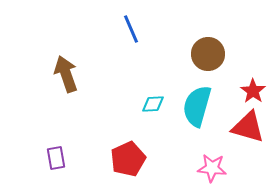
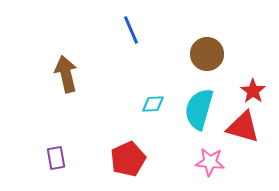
blue line: moved 1 px down
brown circle: moved 1 px left
brown arrow: rotated 6 degrees clockwise
cyan semicircle: moved 2 px right, 3 px down
red triangle: moved 5 px left
pink star: moved 2 px left, 6 px up
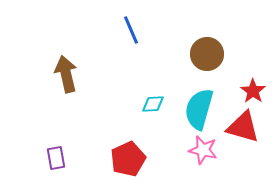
pink star: moved 7 px left, 12 px up; rotated 8 degrees clockwise
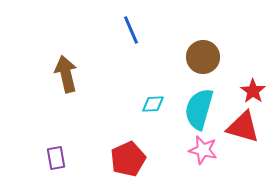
brown circle: moved 4 px left, 3 px down
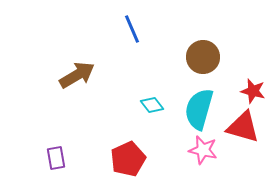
blue line: moved 1 px right, 1 px up
brown arrow: moved 11 px right, 1 px down; rotated 72 degrees clockwise
red star: rotated 20 degrees counterclockwise
cyan diamond: moved 1 px left, 1 px down; rotated 55 degrees clockwise
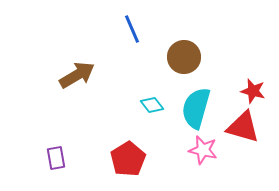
brown circle: moved 19 px left
cyan semicircle: moved 3 px left, 1 px up
red pentagon: rotated 8 degrees counterclockwise
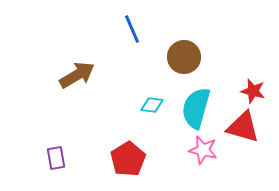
cyan diamond: rotated 45 degrees counterclockwise
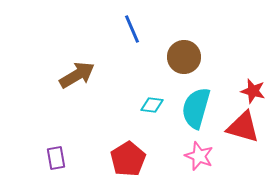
pink star: moved 4 px left, 6 px down; rotated 8 degrees clockwise
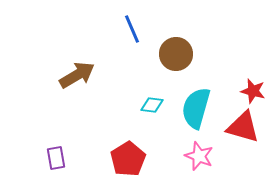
brown circle: moved 8 px left, 3 px up
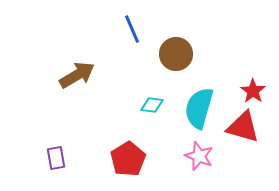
red star: rotated 20 degrees clockwise
cyan semicircle: moved 3 px right
